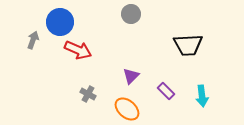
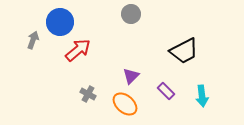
black trapezoid: moved 4 px left, 6 px down; rotated 24 degrees counterclockwise
red arrow: rotated 64 degrees counterclockwise
orange ellipse: moved 2 px left, 5 px up
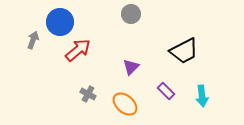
purple triangle: moved 9 px up
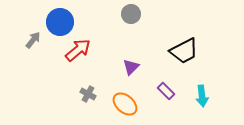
gray arrow: rotated 18 degrees clockwise
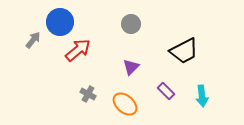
gray circle: moved 10 px down
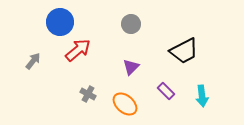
gray arrow: moved 21 px down
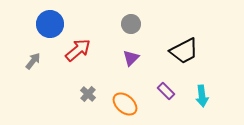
blue circle: moved 10 px left, 2 px down
purple triangle: moved 9 px up
gray cross: rotated 14 degrees clockwise
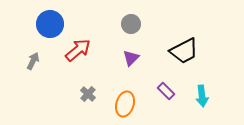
gray arrow: rotated 12 degrees counterclockwise
orange ellipse: rotated 65 degrees clockwise
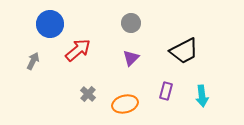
gray circle: moved 1 px up
purple rectangle: rotated 60 degrees clockwise
orange ellipse: rotated 60 degrees clockwise
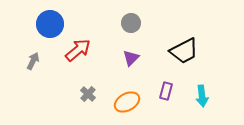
orange ellipse: moved 2 px right, 2 px up; rotated 15 degrees counterclockwise
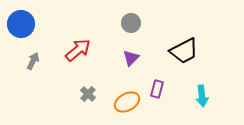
blue circle: moved 29 px left
purple rectangle: moved 9 px left, 2 px up
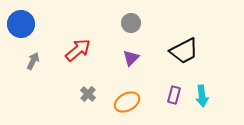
purple rectangle: moved 17 px right, 6 px down
